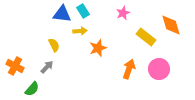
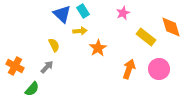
blue triangle: rotated 36 degrees clockwise
orange diamond: moved 2 px down
orange star: rotated 12 degrees counterclockwise
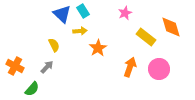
pink star: moved 2 px right
orange arrow: moved 1 px right, 2 px up
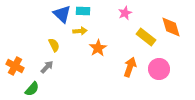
cyan rectangle: rotated 56 degrees counterclockwise
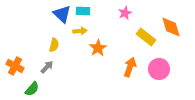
yellow semicircle: rotated 40 degrees clockwise
